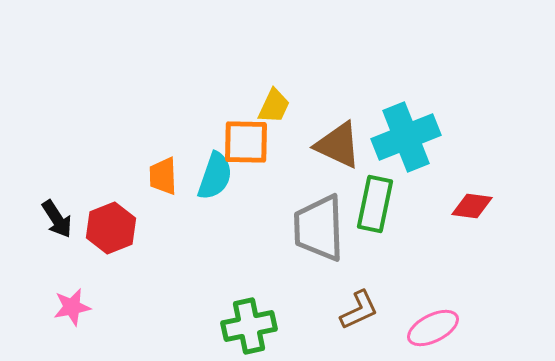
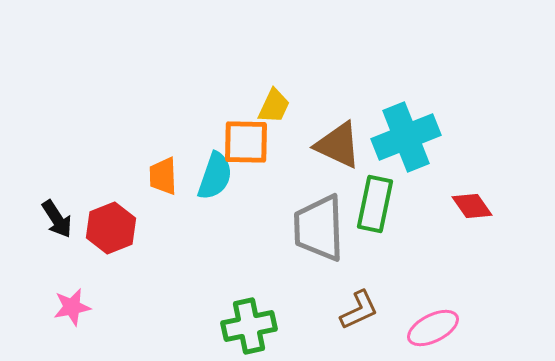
red diamond: rotated 48 degrees clockwise
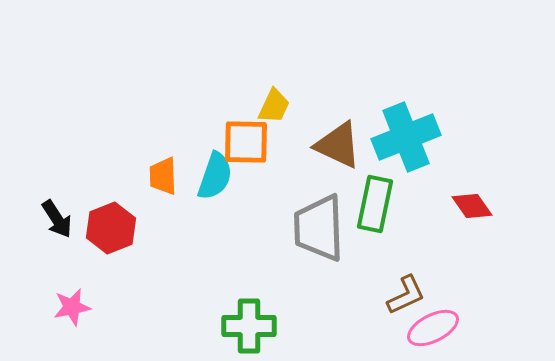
brown L-shape: moved 47 px right, 15 px up
green cross: rotated 12 degrees clockwise
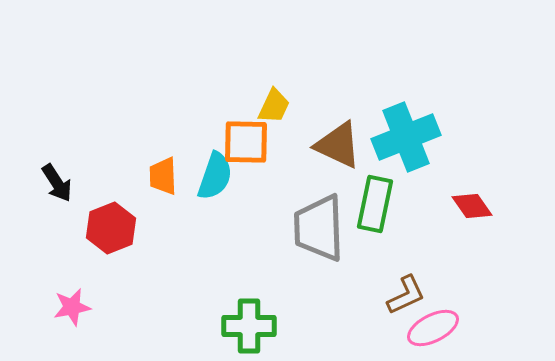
black arrow: moved 36 px up
